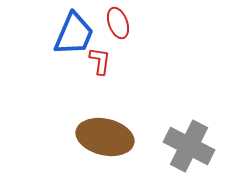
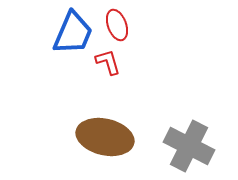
red ellipse: moved 1 px left, 2 px down
blue trapezoid: moved 1 px left, 1 px up
red L-shape: moved 8 px right, 1 px down; rotated 24 degrees counterclockwise
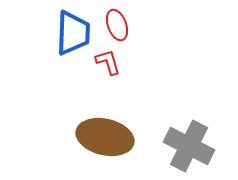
blue trapezoid: rotated 21 degrees counterclockwise
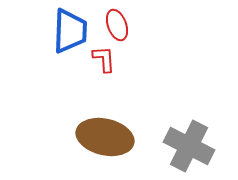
blue trapezoid: moved 3 px left, 2 px up
red L-shape: moved 4 px left, 3 px up; rotated 12 degrees clockwise
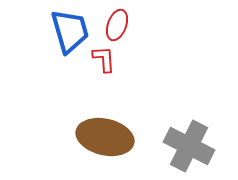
red ellipse: rotated 40 degrees clockwise
blue trapezoid: rotated 18 degrees counterclockwise
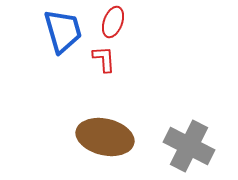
red ellipse: moved 4 px left, 3 px up
blue trapezoid: moved 7 px left
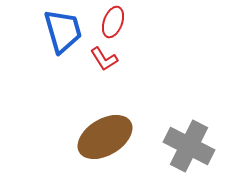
red L-shape: rotated 152 degrees clockwise
brown ellipse: rotated 44 degrees counterclockwise
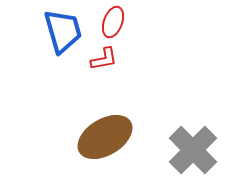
red L-shape: rotated 68 degrees counterclockwise
gray cross: moved 4 px right, 4 px down; rotated 18 degrees clockwise
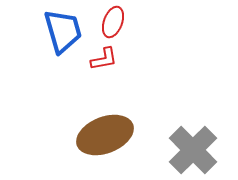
brown ellipse: moved 2 px up; rotated 10 degrees clockwise
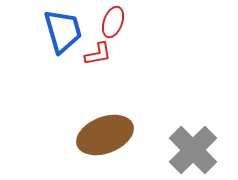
red L-shape: moved 6 px left, 5 px up
